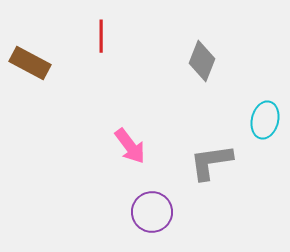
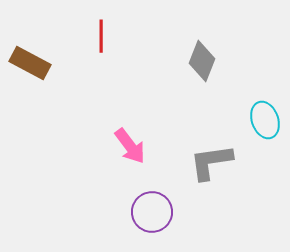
cyan ellipse: rotated 33 degrees counterclockwise
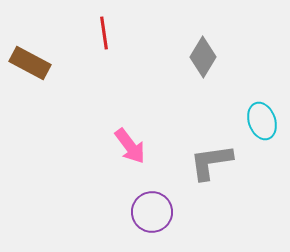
red line: moved 3 px right, 3 px up; rotated 8 degrees counterclockwise
gray diamond: moved 1 px right, 4 px up; rotated 9 degrees clockwise
cyan ellipse: moved 3 px left, 1 px down
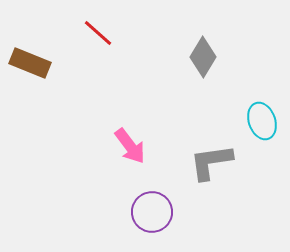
red line: moved 6 px left; rotated 40 degrees counterclockwise
brown rectangle: rotated 6 degrees counterclockwise
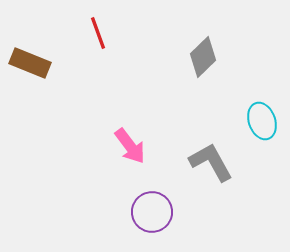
red line: rotated 28 degrees clockwise
gray diamond: rotated 15 degrees clockwise
gray L-shape: rotated 69 degrees clockwise
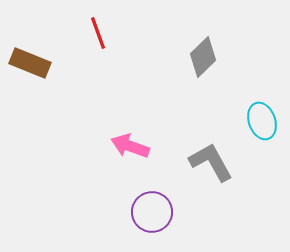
pink arrow: rotated 147 degrees clockwise
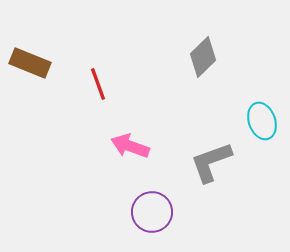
red line: moved 51 px down
gray L-shape: rotated 81 degrees counterclockwise
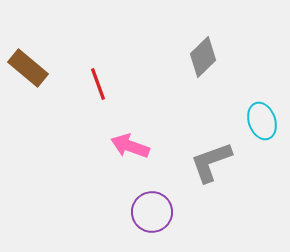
brown rectangle: moved 2 px left, 5 px down; rotated 18 degrees clockwise
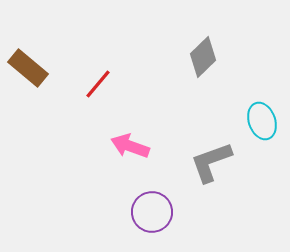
red line: rotated 60 degrees clockwise
